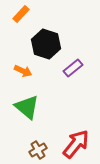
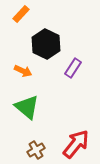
black hexagon: rotated 8 degrees clockwise
purple rectangle: rotated 18 degrees counterclockwise
brown cross: moved 2 px left
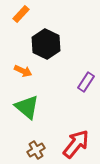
purple rectangle: moved 13 px right, 14 px down
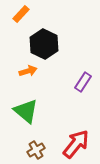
black hexagon: moved 2 px left
orange arrow: moved 5 px right; rotated 42 degrees counterclockwise
purple rectangle: moved 3 px left
green triangle: moved 1 px left, 4 px down
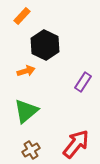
orange rectangle: moved 1 px right, 2 px down
black hexagon: moved 1 px right, 1 px down
orange arrow: moved 2 px left
green triangle: rotated 40 degrees clockwise
brown cross: moved 5 px left
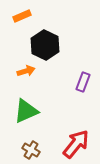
orange rectangle: rotated 24 degrees clockwise
purple rectangle: rotated 12 degrees counterclockwise
green triangle: rotated 16 degrees clockwise
brown cross: rotated 30 degrees counterclockwise
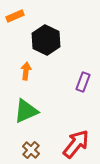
orange rectangle: moved 7 px left
black hexagon: moved 1 px right, 5 px up
orange arrow: rotated 66 degrees counterclockwise
brown cross: rotated 12 degrees clockwise
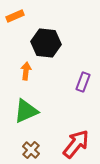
black hexagon: moved 3 px down; rotated 20 degrees counterclockwise
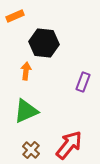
black hexagon: moved 2 px left
red arrow: moved 7 px left, 1 px down
